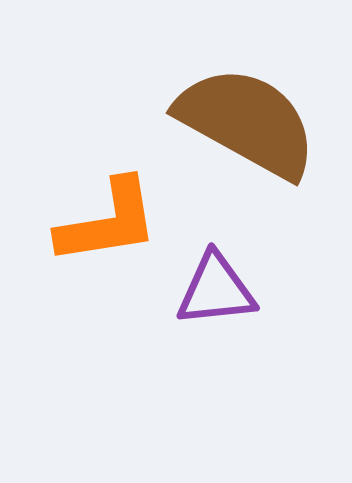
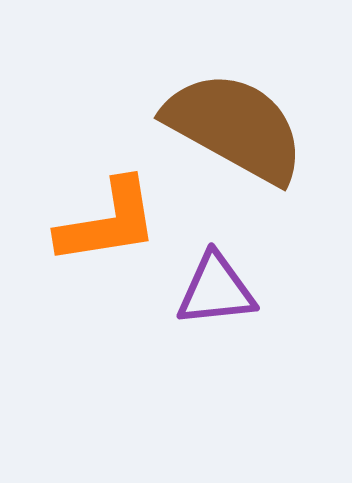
brown semicircle: moved 12 px left, 5 px down
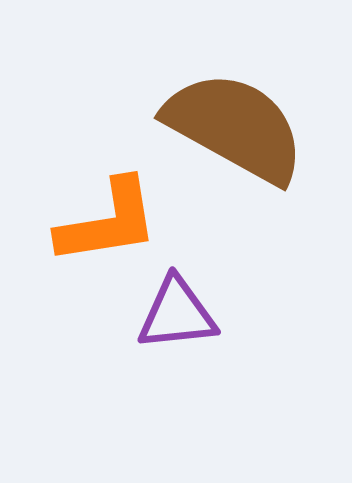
purple triangle: moved 39 px left, 24 px down
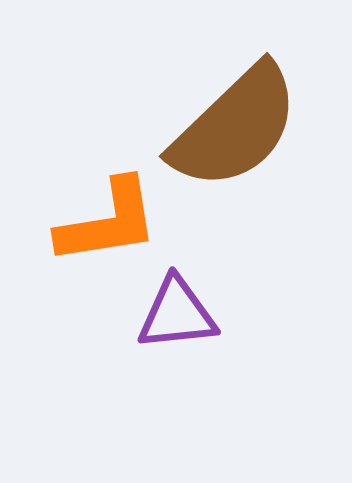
brown semicircle: rotated 107 degrees clockwise
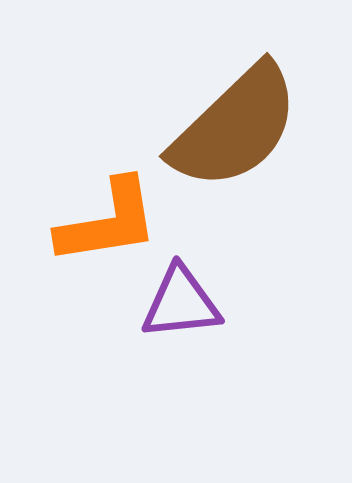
purple triangle: moved 4 px right, 11 px up
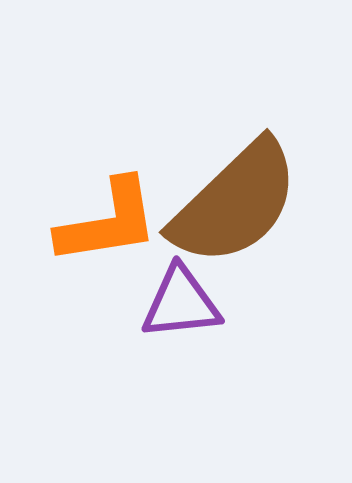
brown semicircle: moved 76 px down
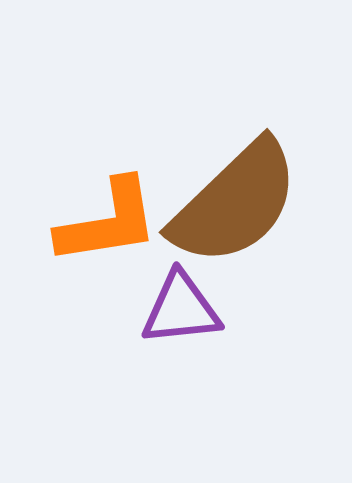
purple triangle: moved 6 px down
